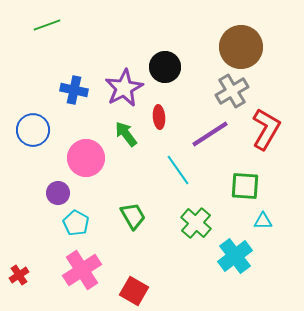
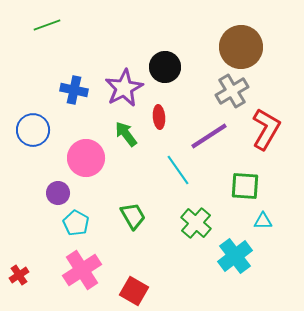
purple line: moved 1 px left, 2 px down
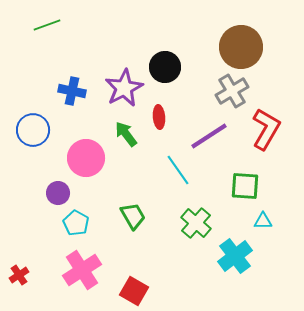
blue cross: moved 2 px left, 1 px down
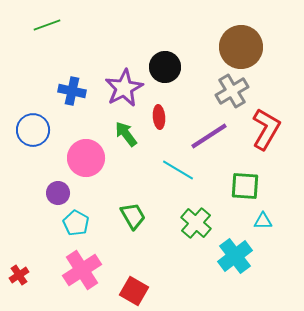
cyan line: rotated 24 degrees counterclockwise
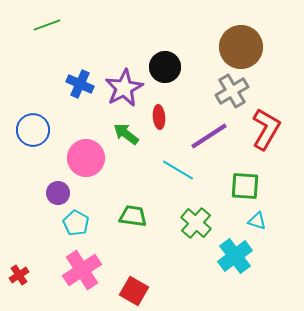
blue cross: moved 8 px right, 7 px up; rotated 12 degrees clockwise
green arrow: rotated 16 degrees counterclockwise
green trapezoid: rotated 52 degrees counterclockwise
cyan triangle: moved 6 px left; rotated 18 degrees clockwise
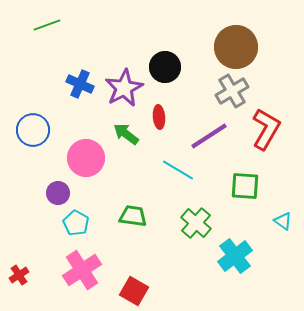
brown circle: moved 5 px left
cyan triangle: moved 26 px right; rotated 18 degrees clockwise
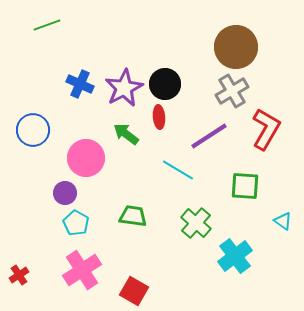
black circle: moved 17 px down
purple circle: moved 7 px right
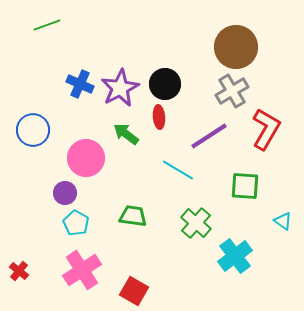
purple star: moved 4 px left
red cross: moved 4 px up; rotated 18 degrees counterclockwise
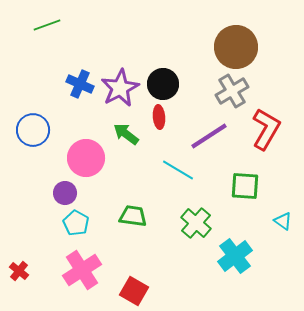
black circle: moved 2 px left
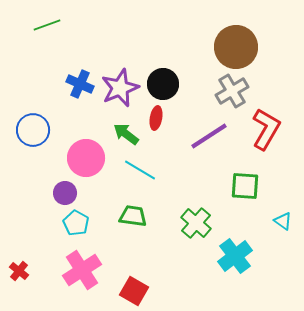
purple star: rotated 6 degrees clockwise
red ellipse: moved 3 px left, 1 px down; rotated 15 degrees clockwise
cyan line: moved 38 px left
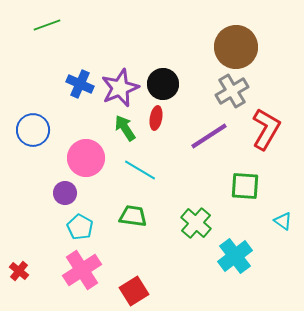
green arrow: moved 1 px left, 6 px up; rotated 20 degrees clockwise
cyan pentagon: moved 4 px right, 4 px down
red square: rotated 28 degrees clockwise
